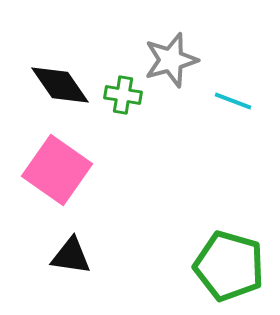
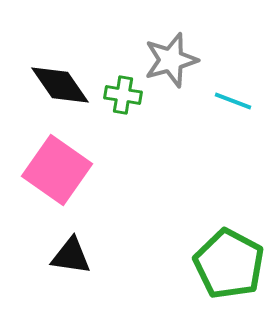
green pentagon: moved 2 px up; rotated 12 degrees clockwise
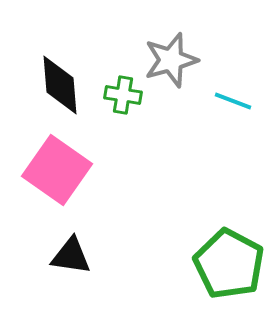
black diamond: rotated 30 degrees clockwise
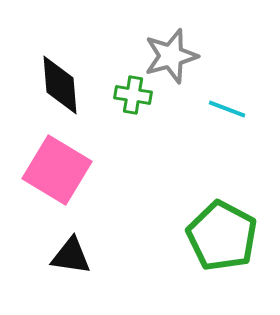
gray star: moved 4 px up
green cross: moved 10 px right
cyan line: moved 6 px left, 8 px down
pink square: rotated 4 degrees counterclockwise
green pentagon: moved 7 px left, 28 px up
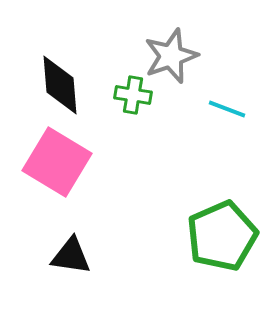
gray star: rotated 4 degrees counterclockwise
pink square: moved 8 px up
green pentagon: rotated 20 degrees clockwise
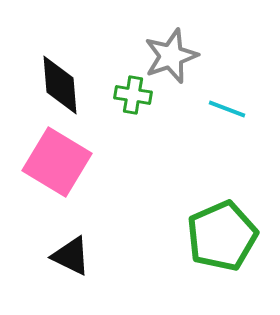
black triangle: rotated 18 degrees clockwise
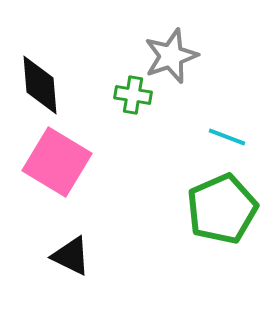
black diamond: moved 20 px left
cyan line: moved 28 px down
green pentagon: moved 27 px up
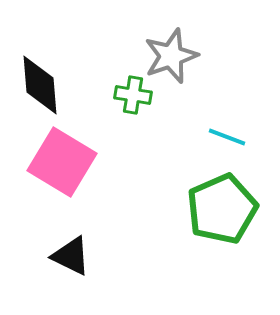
pink square: moved 5 px right
